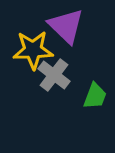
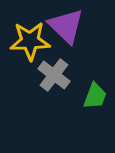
yellow star: moved 3 px left, 9 px up
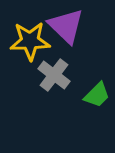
green trapezoid: moved 2 px right, 1 px up; rotated 24 degrees clockwise
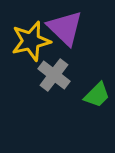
purple triangle: moved 1 px left, 2 px down
yellow star: moved 1 px right; rotated 12 degrees counterclockwise
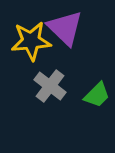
yellow star: rotated 9 degrees clockwise
gray cross: moved 4 px left, 11 px down
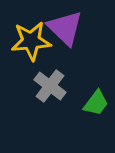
green trapezoid: moved 1 px left, 8 px down; rotated 8 degrees counterclockwise
